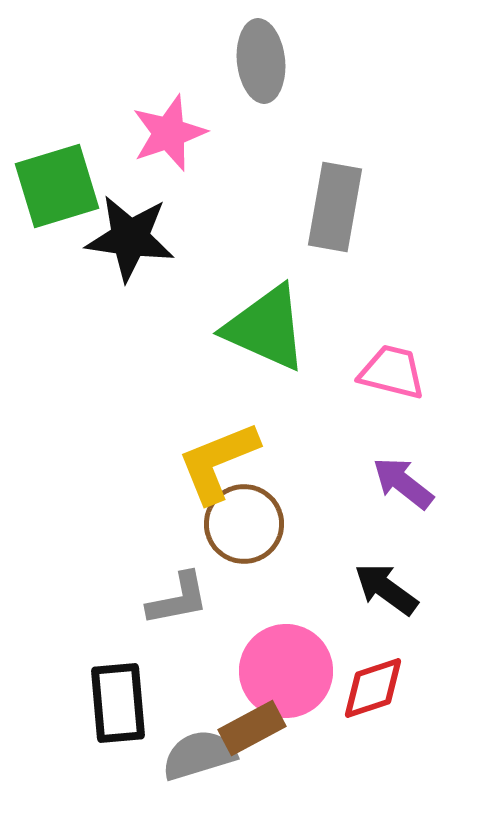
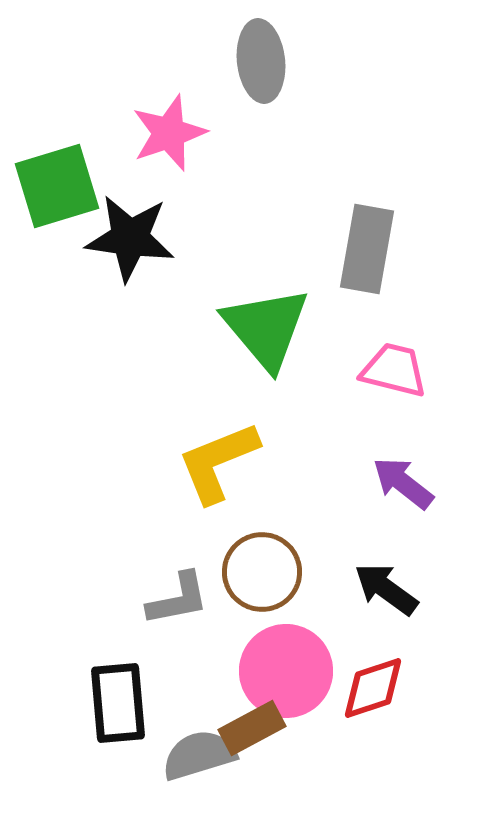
gray rectangle: moved 32 px right, 42 px down
green triangle: rotated 26 degrees clockwise
pink trapezoid: moved 2 px right, 2 px up
brown circle: moved 18 px right, 48 px down
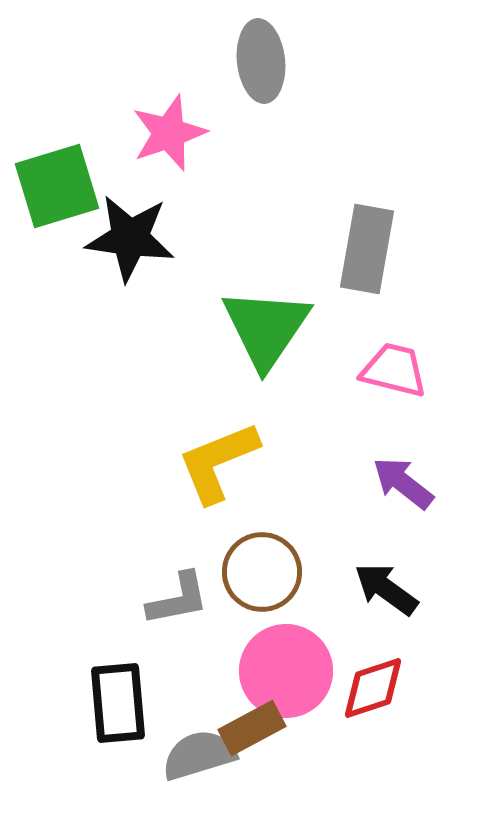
green triangle: rotated 14 degrees clockwise
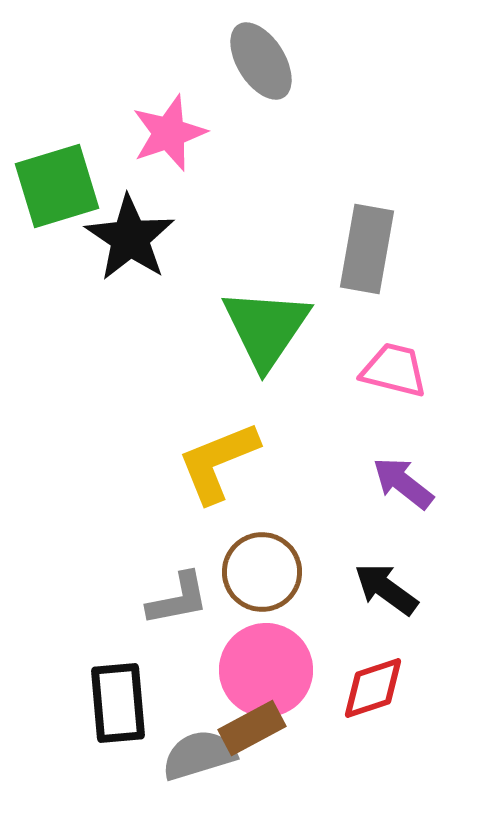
gray ellipse: rotated 26 degrees counterclockwise
black star: rotated 26 degrees clockwise
pink circle: moved 20 px left, 1 px up
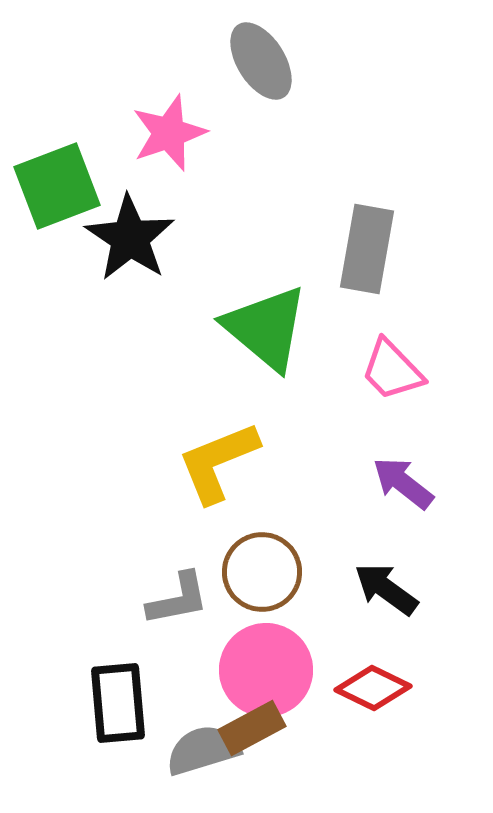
green square: rotated 4 degrees counterclockwise
green triangle: rotated 24 degrees counterclockwise
pink trapezoid: moved 2 px left; rotated 148 degrees counterclockwise
red diamond: rotated 44 degrees clockwise
gray semicircle: moved 4 px right, 5 px up
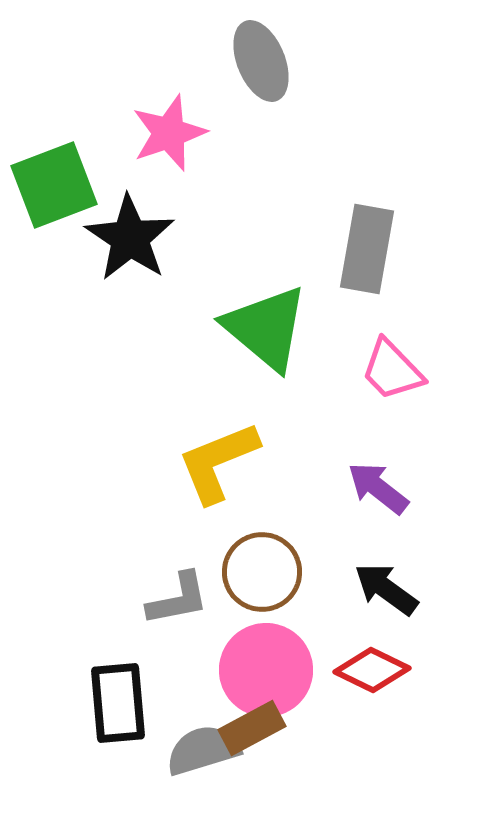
gray ellipse: rotated 10 degrees clockwise
green square: moved 3 px left, 1 px up
purple arrow: moved 25 px left, 5 px down
red diamond: moved 1 px left, 18 px up
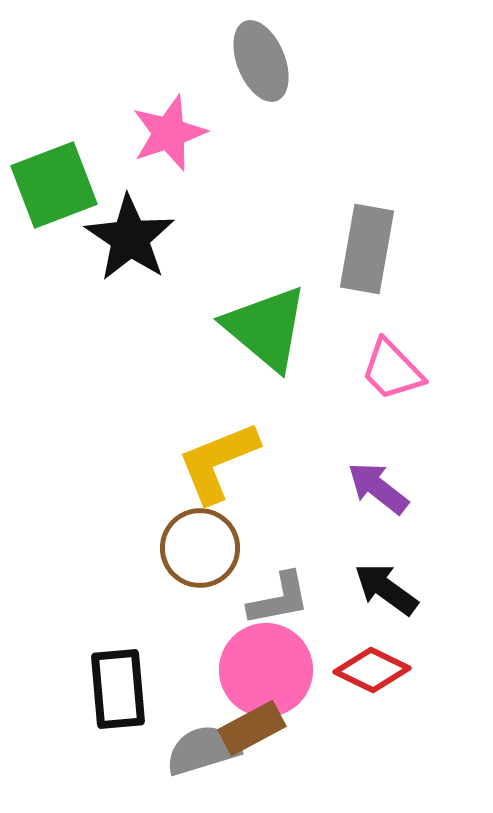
brown circle: moved 62 px left, 24 px up
gray L-shape: moved 101 px right
black rectangle: moved 14 px up
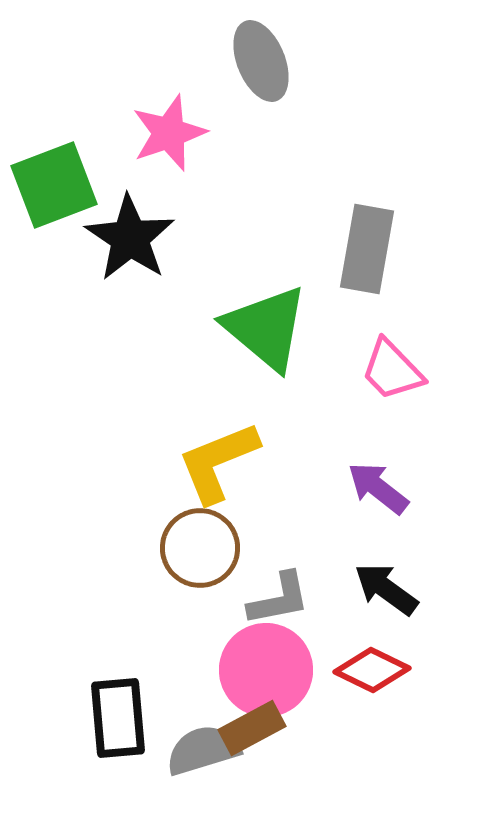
black rectangle: moved 29 px down
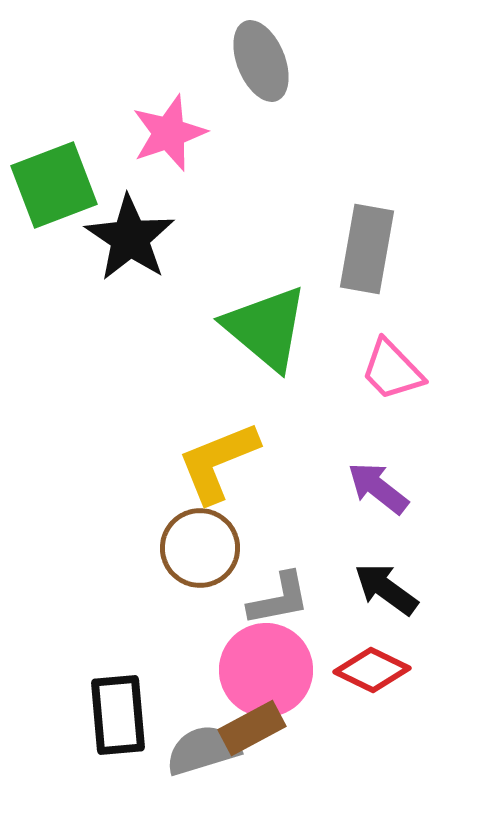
black rectangle: moved 3 px up
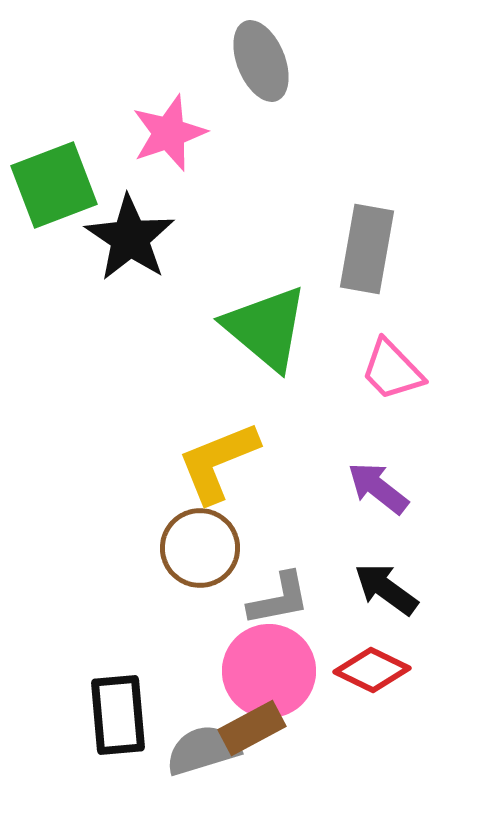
pink circle: moved 3 px right, 1 px down
